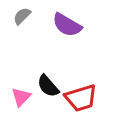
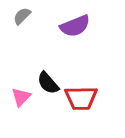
purple semicircle: moved 8 px right, 1 px down; rotated 52 degrees counterclockwise
black semicircle: moved 3 px up
red trapezoid: rotated 16 degrees clockwise
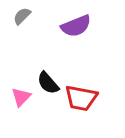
purple semicircle: moved 1 px right
red trapezoid: rotated 12 degrees clockwise
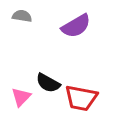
gray semicircle: rotated 54 degrees clockwise
purple semicircle: rotated 8 degrees counterclockwise
black semicircle: rotated 20 degrees counterclockwise
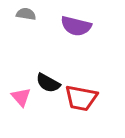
gray semicircle: moved 4 px right, 2 px up
purple semicircle: rotated 44 degrees clockwise
pink triangle: rotated 25 degrees counterclockwise
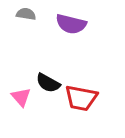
purple semicircle: moved 5 px left, 2 px up
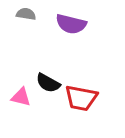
pink triangle: rotated 35 degrees counterclockwise
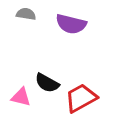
black semicircle: moved 1 px left
red trapezoid: rotated 140 degrees clockwise
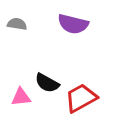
gray semicircle: moved 9 px left, 10 px down
purple semicircle: moved 2 px right
pink triangle: rotated 20 degrees counterclockwise
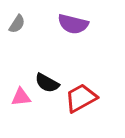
gray semicircle: rotated 114 degrees clockwise
